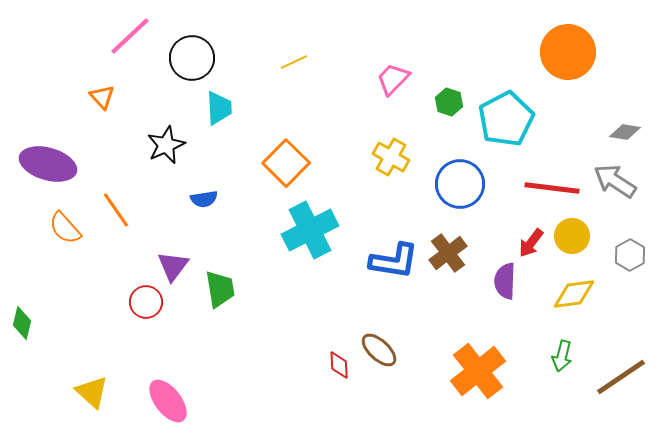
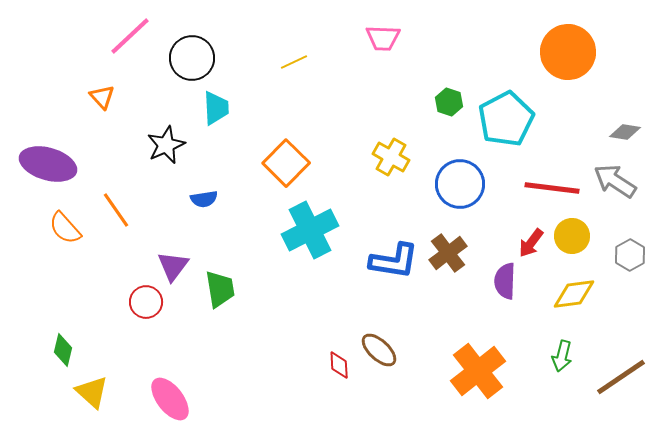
pink trapezoid: moved 10 px left, 41 px up; rotated 132 degrees counterclockwise
cyan trapezoid: moved 3 px left
green diamond: moved 41 px right, 27 px down
pink ellipse: moved 2 px right, 2 px up
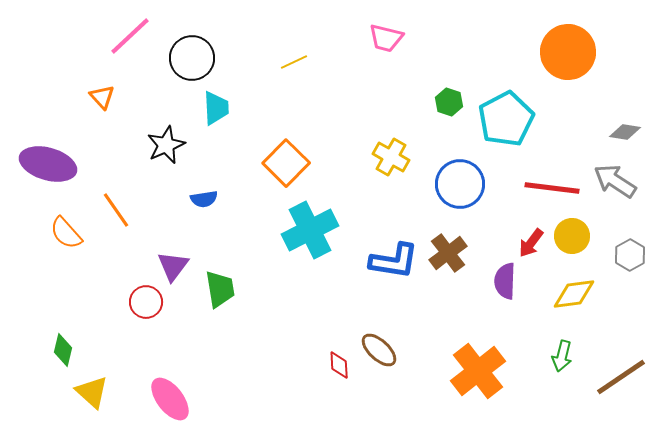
pink trapezoid: moved 3 px right; rotated 12 degrees clockwise
orange semicircle: moved 1 px right, 5 px down
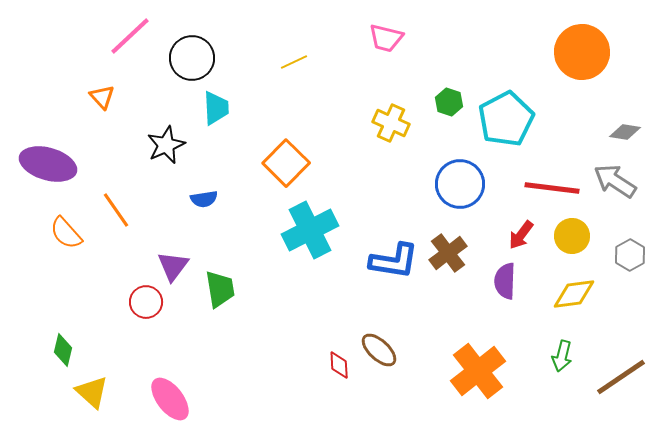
orange circle: moved 14 px right
yellow cross: moved 34 px up; rotated 6 degrees counterclockwise
red arrow: moved 10 px left, 8 px up
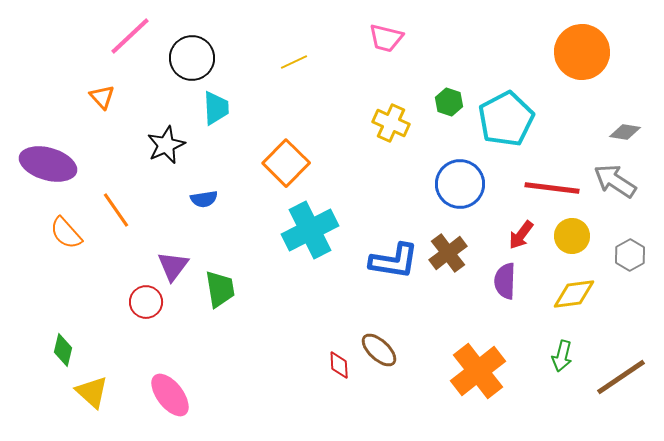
pink ellipse: moved 4 px up
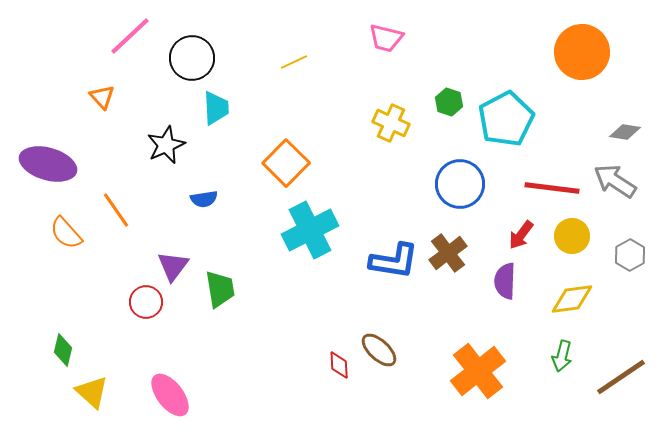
yellow diamond: moved 2 px left, 5 px down
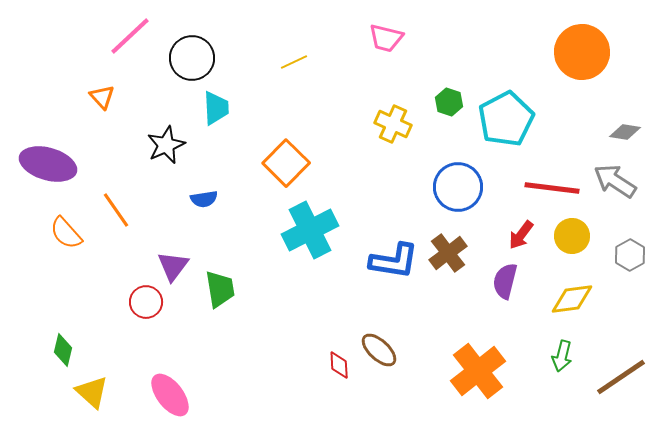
yellow cross: moved 2 px right, 1 px down
blue circle: moved 2 px left, 3 px down
purple semicircle: rotated 12 degrees clockwise
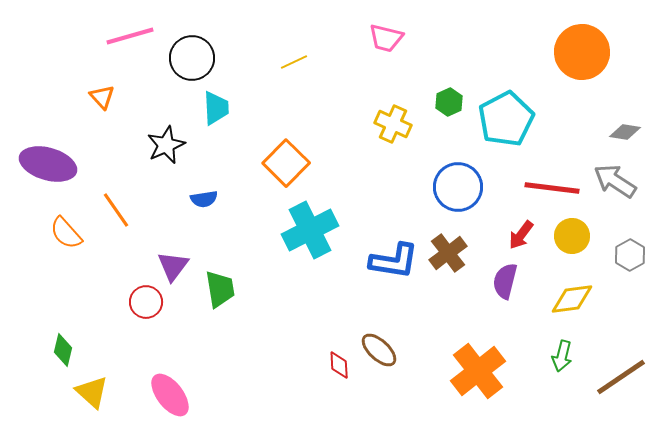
pink line: rotated 27 degrees clockwise
green hexagon: rotated 16 degrees clockwise
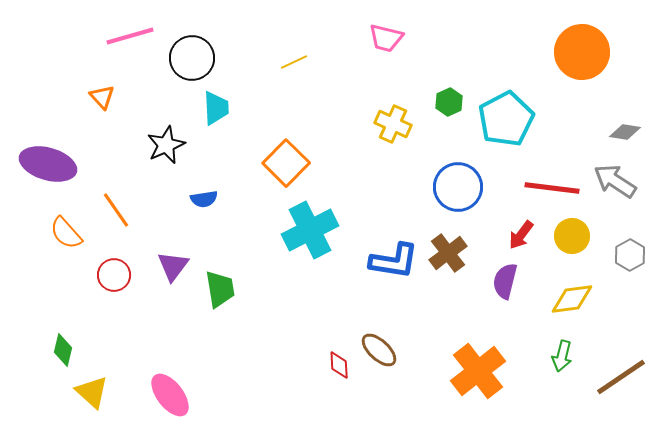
red circle: moved 32 px left, 27 px up
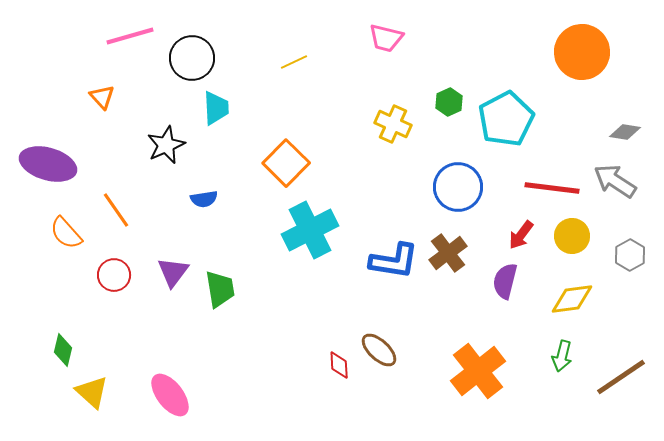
purple triangle: moved 6 px down
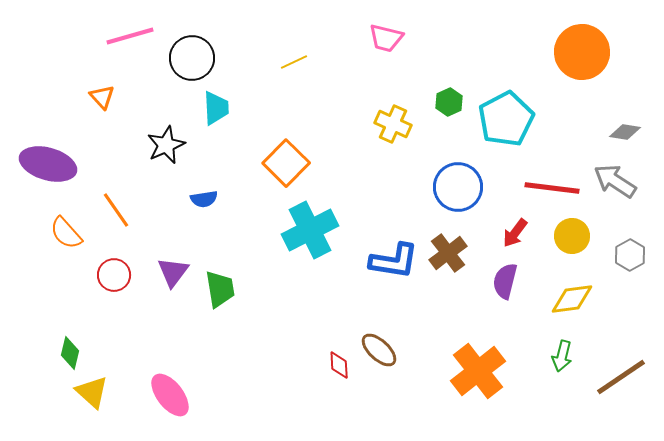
red arrow: moved 6 px left, 2 px up
green diamond: moved 7 px right, 3 px down
